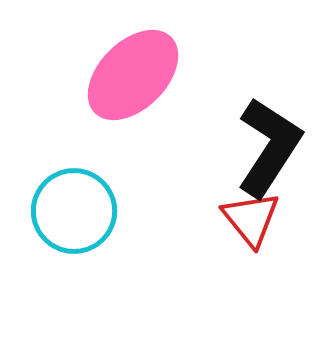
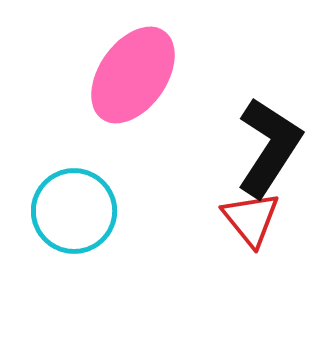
pink ellipse: rotated 10 degrees counterclockwise
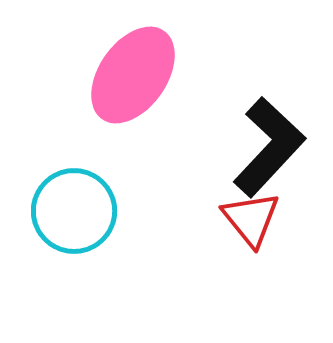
black L-shape: rotated 10 degrees clockwise
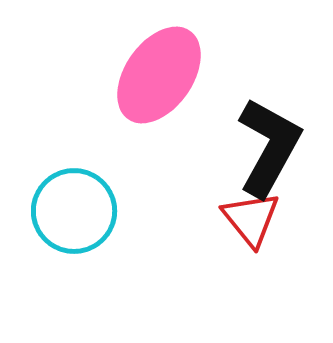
pink ellipse: moved 26 px right
black L-shape: rotated 14 degrees counterclockwise
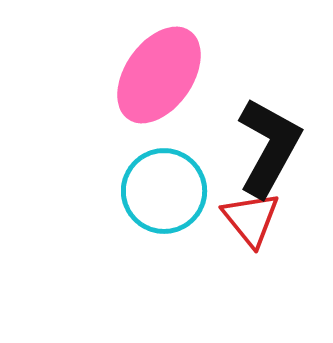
cyan circle: moved 90 px right, 20 px up
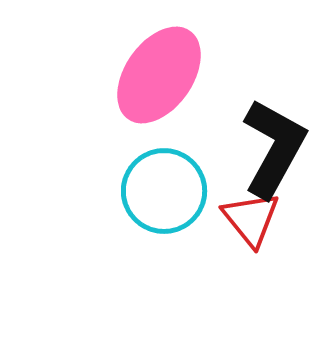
black L-shape: moved 5 px right, 1 px down
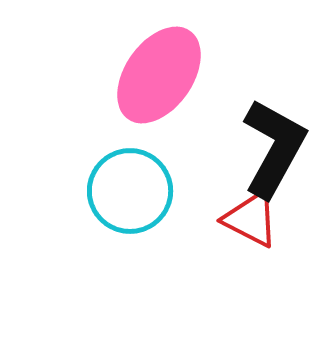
cyan circle: moved 34 px left
red triangle: rotated 24 degrees counterclockwise
